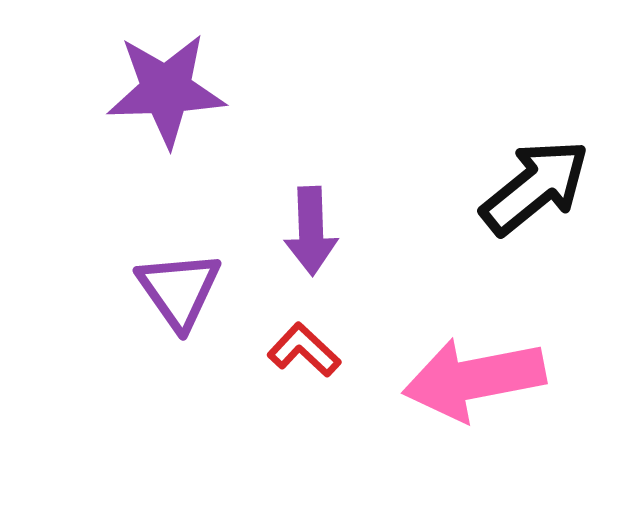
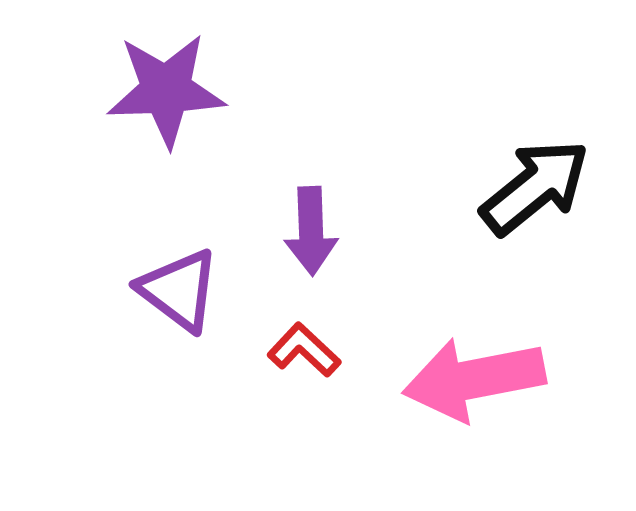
purple triangle: rotated 18 degrees counterclockwise
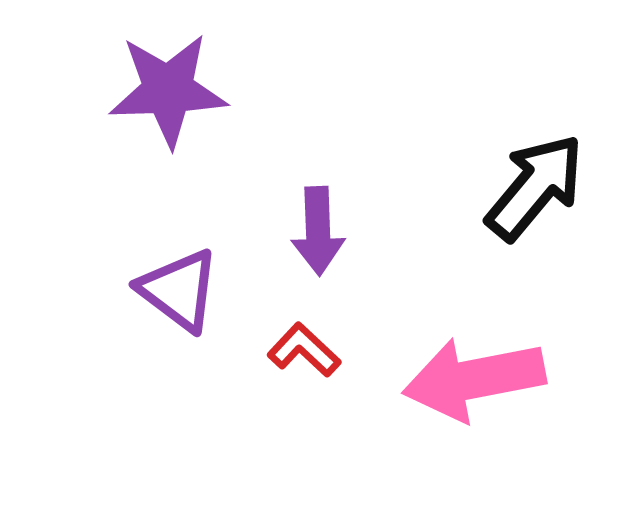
purple star: moved 2 px right
black arrow: rotated 11 degrees counterclockwise
purple arrow: moved 7 px right
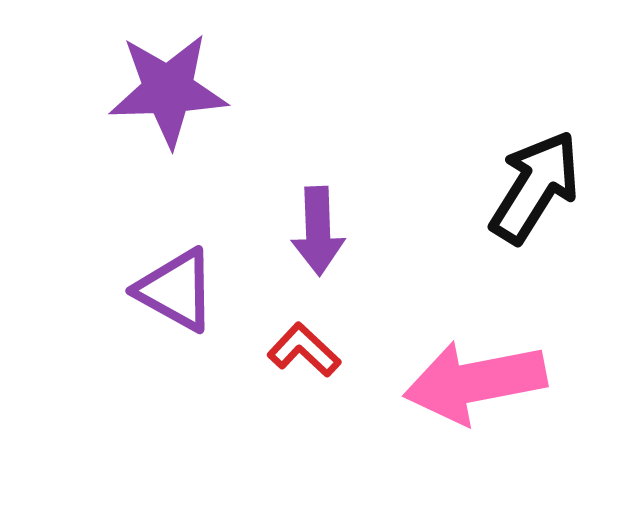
black arrow: rotated 8 degrees counterclockwise
purple triangle: moved 3 px left; rotated 8 degrees counterclockwise
pink arrow: moved 1 px right, 3 px down
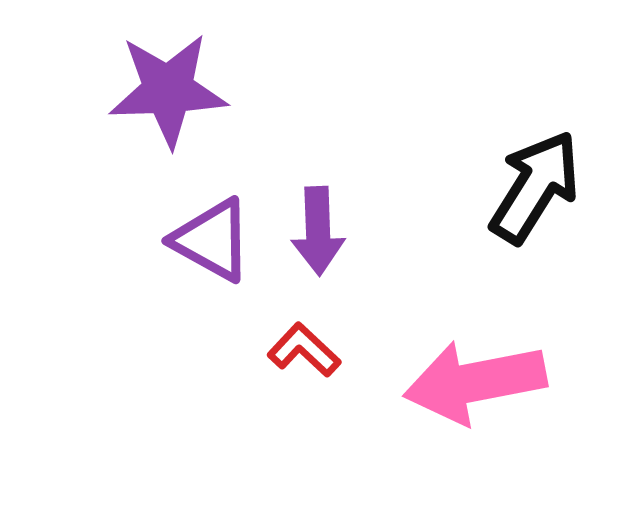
purple triangle: moved 36 px right, 50 px up
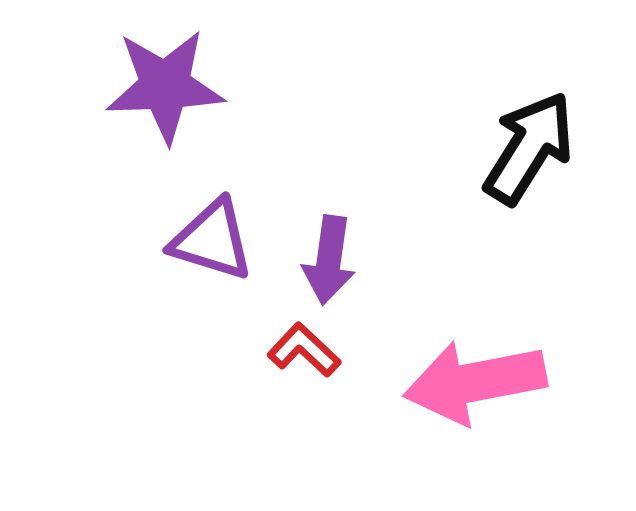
purple star: moved 3 px left, 4 px up
black arrow: moved 6 px left, 39 px up
purple arrow: moved 11 px right, 29 px down; rotated 10 degrees clockwise
purple triangle: rotated 12 degrees counterclockwise
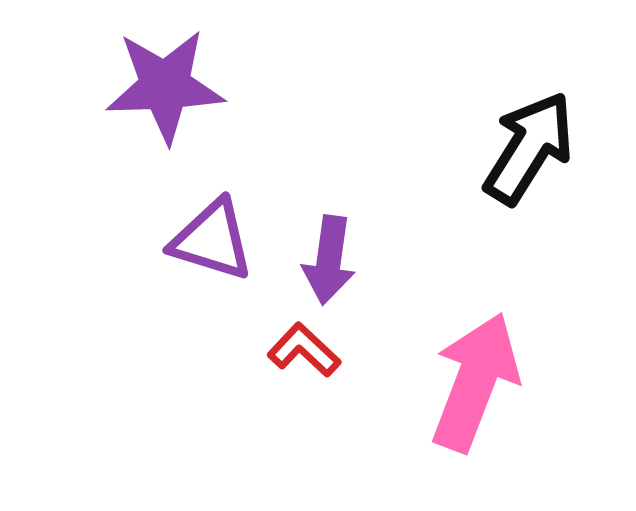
pink arrow: rotated 122 degrees clockwise
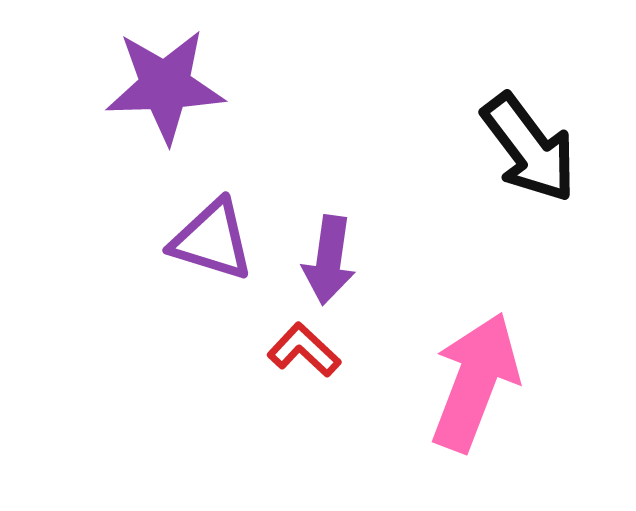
black arrow: rotated 111 degrees clockwise
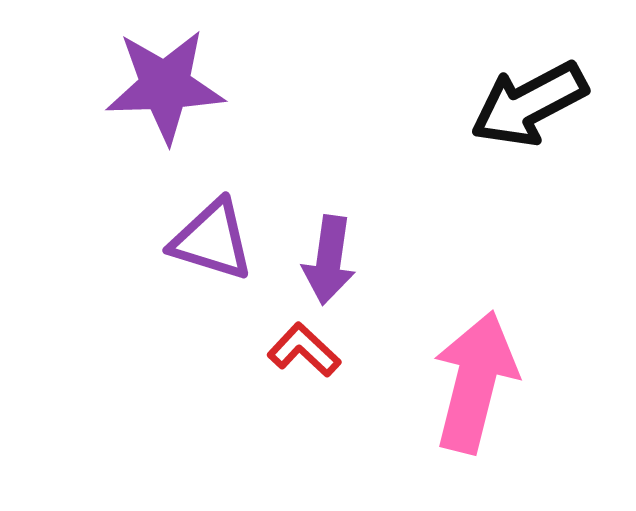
black arrow: moved 44 px up; rotated 99 degrees clockwise
pink arrow: rotated 7 degrees counterclockwise
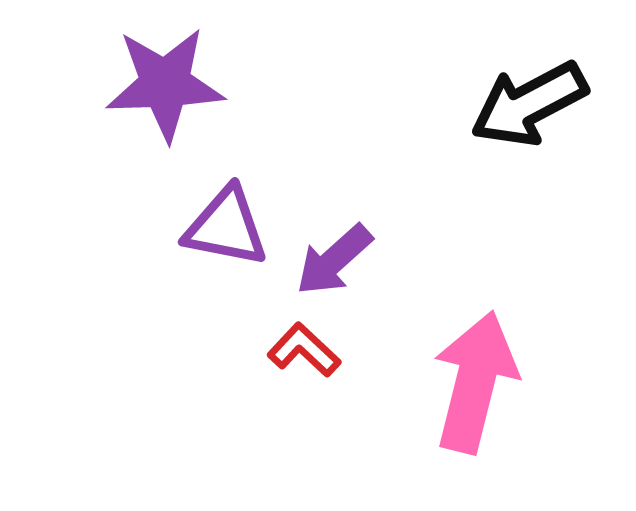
purple star: moved 2 px up
purple triangle: moved 14 px right, 13 px up; rotated 6 degrees counterclockwise
purple arrow: moved 5 px right; rotated 40 degrees clockwise
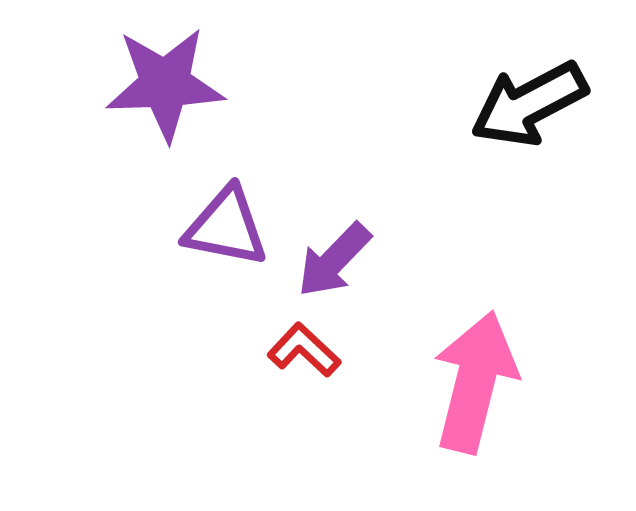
purple arrow: rotated 4 degrees counterclockwise
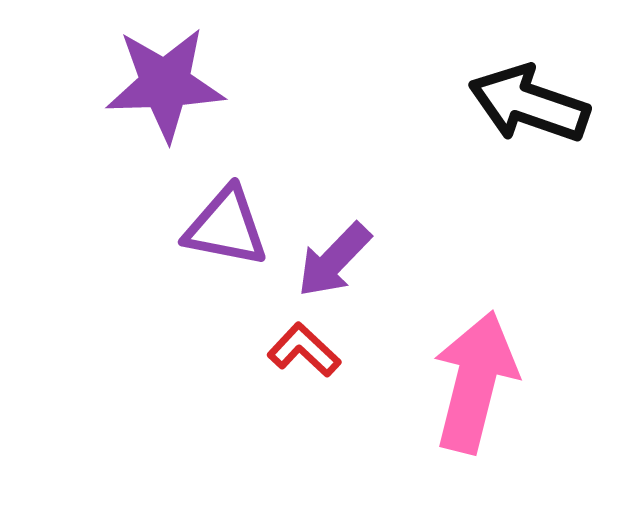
black arrow: rotated 47 degrees clockwise
